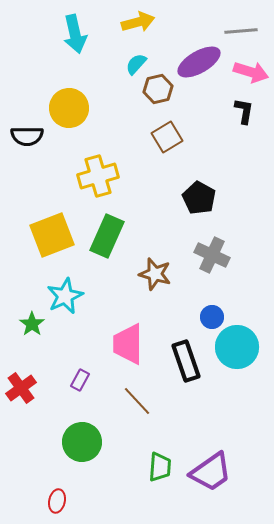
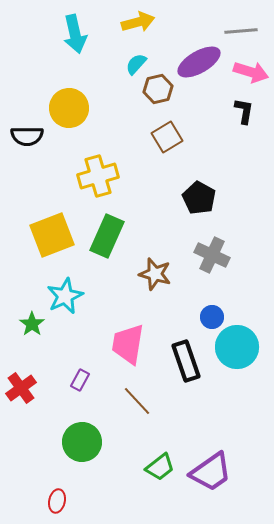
pink trapezoid: rotated 9 degrees clockwise
green trapezoid: rotated 48 degrees clockwise
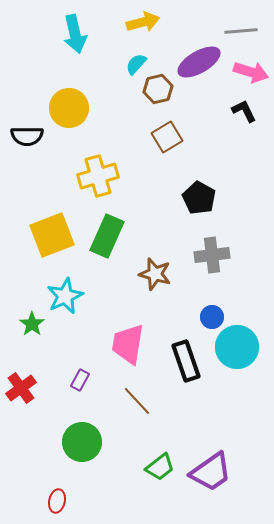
yellow arrow: moved 5 px right
black L-shape: rotated 36 degrees counterclockwise
gray cross: rotated 32 degrees counterclockwise
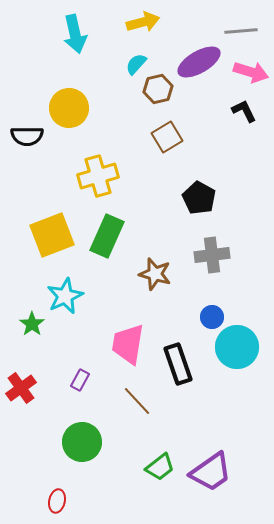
black rectangle: moved 8 px left, 3 px down
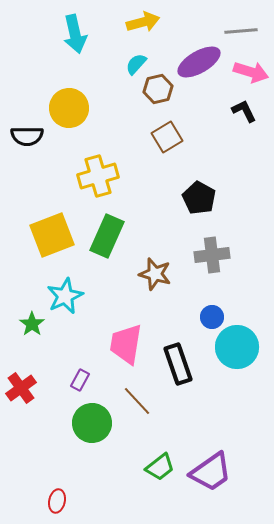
pink trapezoid: moved 2 px left
green circle: moved 10 px right, 19 px up
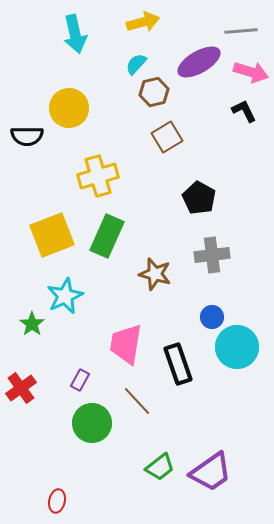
brown hexagon: moved 4 px left, 3 px down
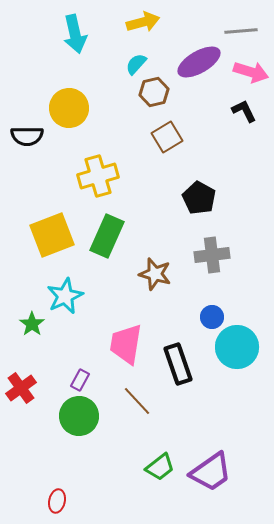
green circle: moved 13 px left, 7 px up
